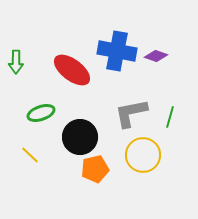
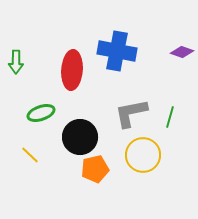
purple diamond: moved 26 px right, 4 px up
red ellipse: rotated 57 degrees clockwise
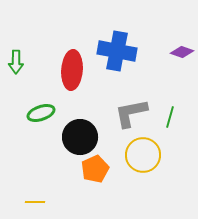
yellow line: moved 5 px right, 47 px down; rotated 42 degrees counterclockwise
orange pentagon: rotated 12 degrees counterclockwise
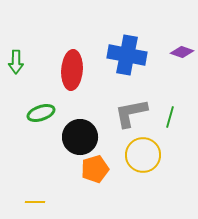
blue cross: moved 10 px right, 4 px down
orange pentagon: rotated 8 degrees clockwise
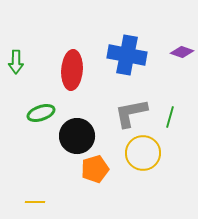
black circle: moved 3 px left, 1 px up
yellow circle: moved 2 px up
